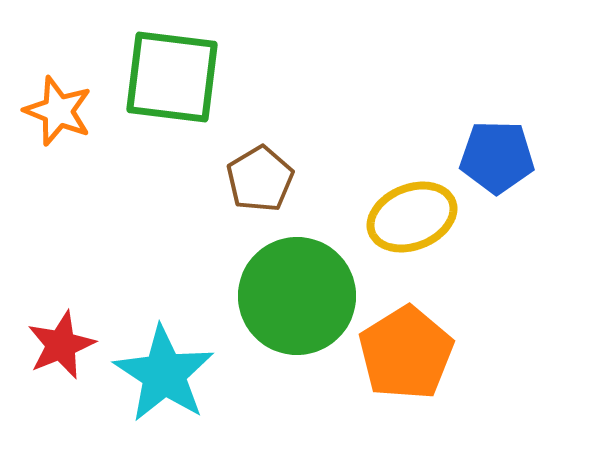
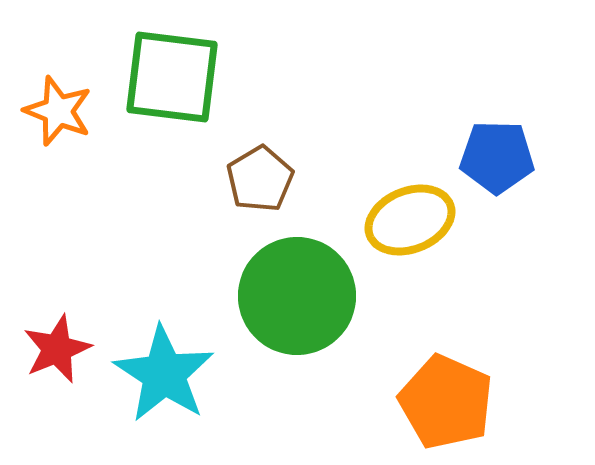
yellow ellipse: moved 2 px left, 3 px down
red star: moved 4 px left, 4 px down
orange pentagon: moved 40 px right, 49 px down; rotated 16 degrees counterclockwise
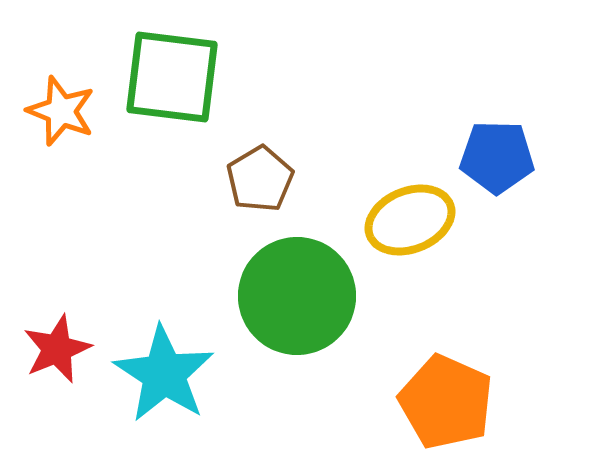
orange star: moved 3 px right
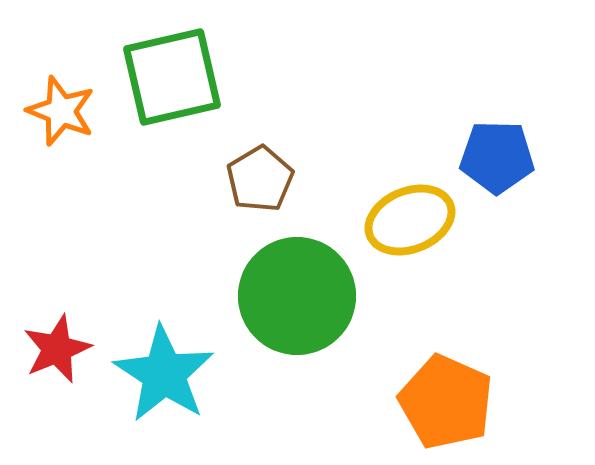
green square: rotated 20 degrees counterclockwise
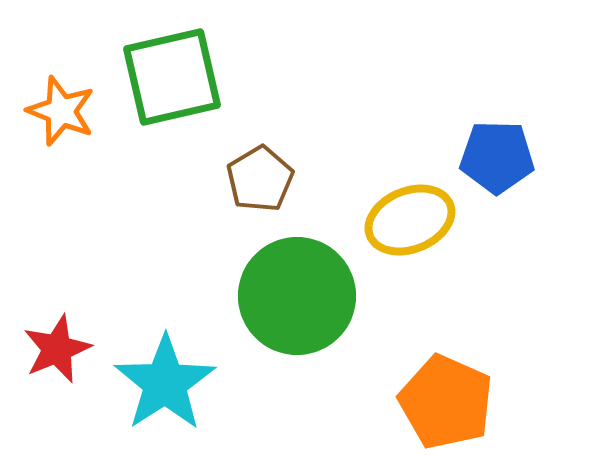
cyan star: moved 1 px right, 9 px down; rotated 6 degrees clockwise
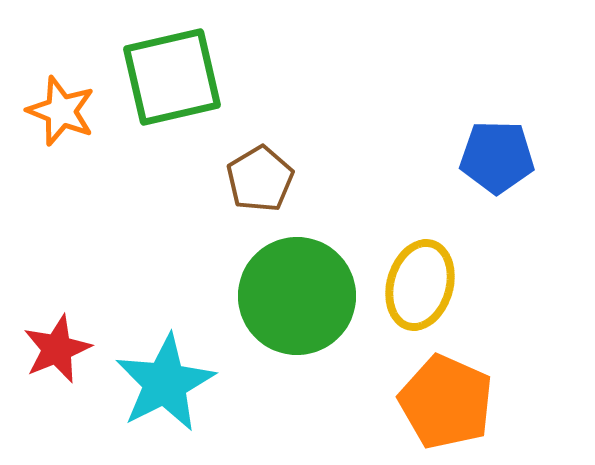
yellow ellipse: moved 10 px right, 65 px down; rotated 52 degrees counterclockwise
cyan star: rotated 6 degrees clockwise
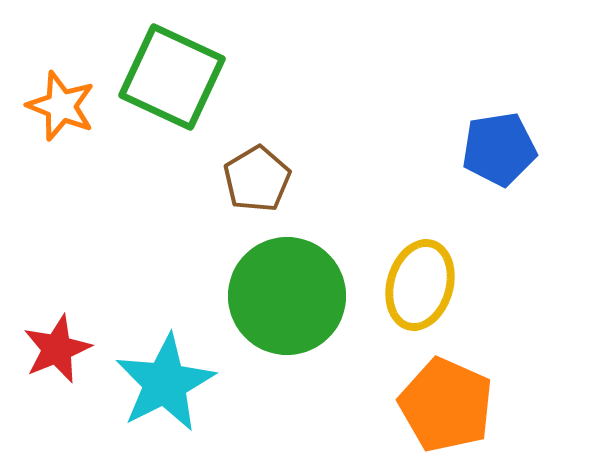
green square: rotated 38 degrees clockwise
orange star: moved 5 px up
blue pentagon: moved 2 px right, 8 px up; rotated 10 degrees counterclockwise
brown pentagon: moved 3 px left
green circle: moved 10 px left
orange pentagon: moved 3 px down
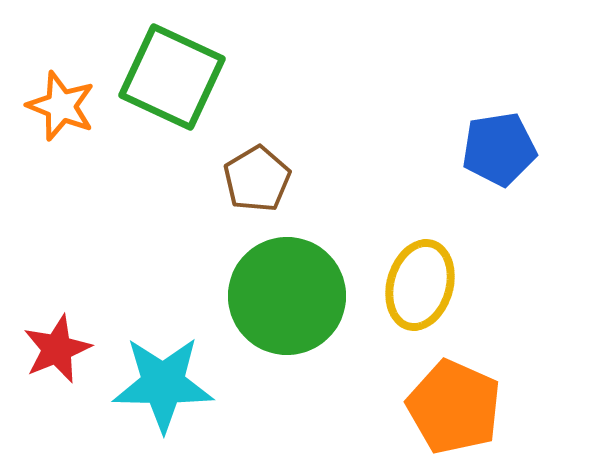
cyan star: moved 2 px left, 1 px down; rotated 28 degrees clockwise
orange pentagon: moved 8 px right, 2 px down
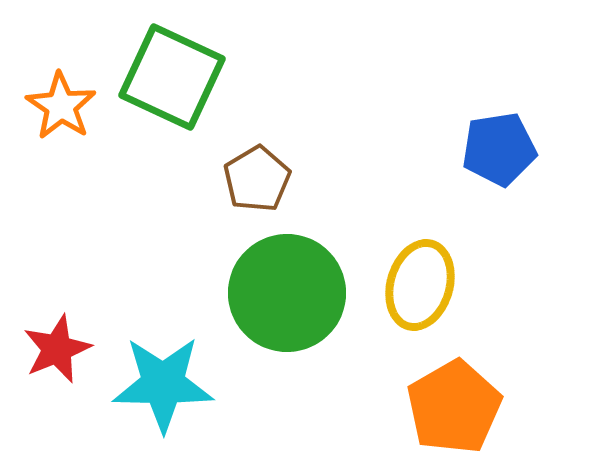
orange star: rotated 12 degrees clockwise
green circle: moved 3 px up
orange pentagon: rotated 18 degrees clockwise
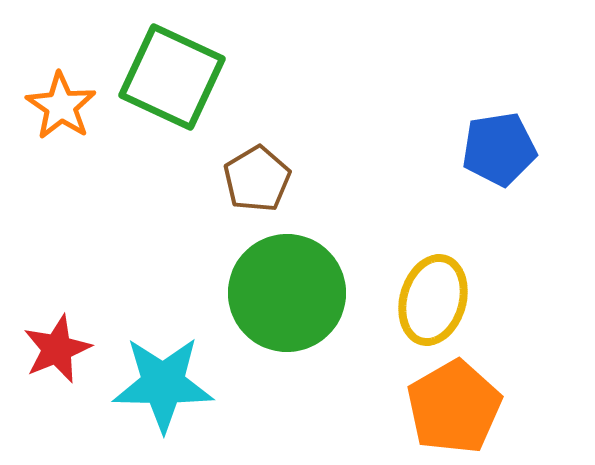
yellow ellipse: moved 13 px right, 15 px down
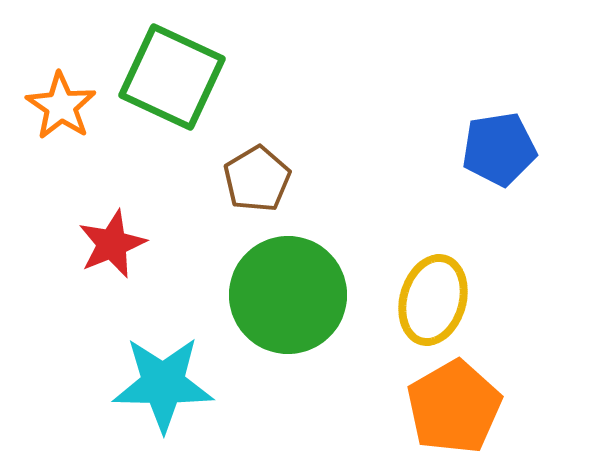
green circle: moved 1 px right, 2 px down
red star: moved 55 px right, 105 px up
